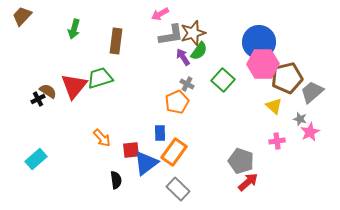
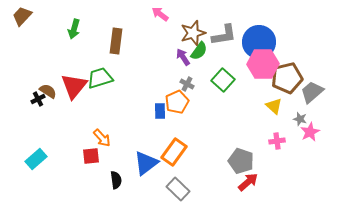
pink arrow: rotated 66 degrees clockwise
gray L-shape: moved 53 px right
blue rectangle: moved 22 px up
red square: moved 40 px left, 6 px down
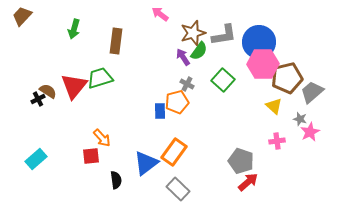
orange pentagon: rotated 10 degrees clockwise
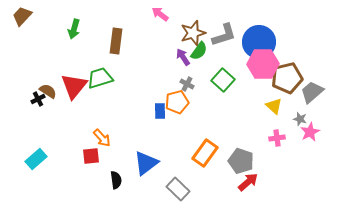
gray L-shape: rotated 8 degrees counterclockwise
pink cross: moved 3 px up
orange rectangle: moved 31 px right, 1 px down
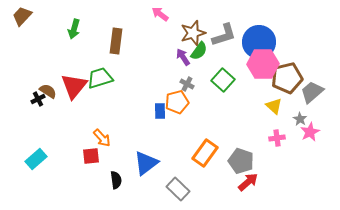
gray star: rotated 16 degrees clockwise
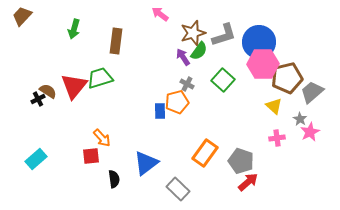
black semicircle: moved 2 px left, 1 px up
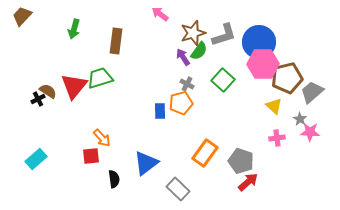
orange pentagon: moved 4 px right, 1 px down
pink star: rotated 30 degrees clockwise
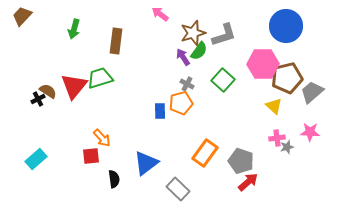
blue circle: moved 27 px right, 16 px up
gray star: moved 13 px left, 28 px down; rotated 24 degrees clockwise
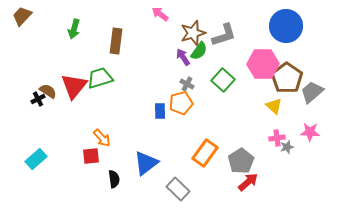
brown pentagon: rotated 24 degrees counterclockwise
gray pentagon: rotated 20 degrees clockwise
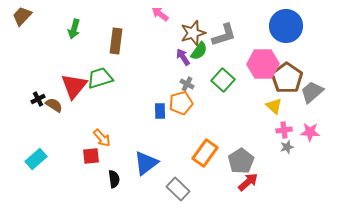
brown semicircle: moved 6 px right, 14 px down
pink cross: moved 7 px right, 8 px up
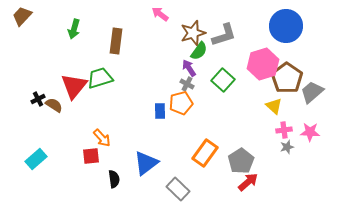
purple arrow: moved 6 px right, 11 px down
pink hexagon: rotated 16 degrees counterclockwise
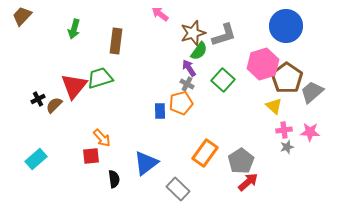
brown semicircle: rotated 78 degrees counterclockwise
